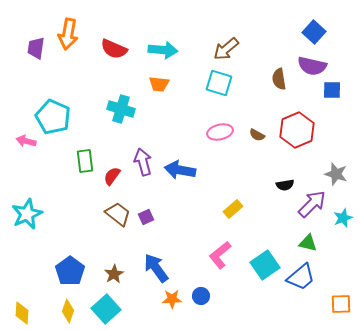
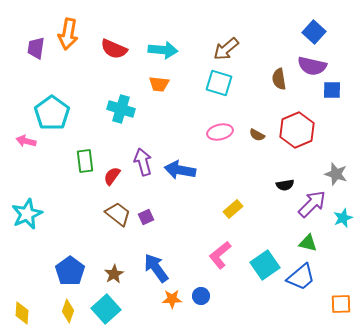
cyan pentagon at (53, 117): moved 1 px left, 4 px up; rotated 12 degrees clockwise
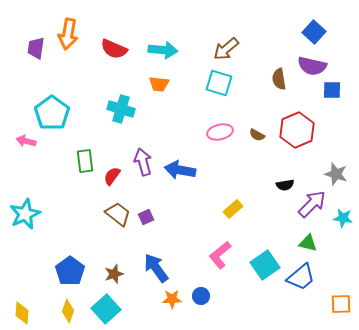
cyan star at (27, 214): moved 2 px left
cyan star at (343, 218): rotated 30 degrees clockwise
brown star at (114, 274): rotated 12 degrees clockwise
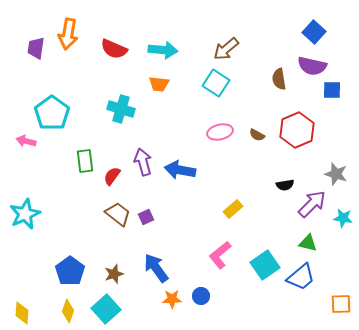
cyan square at (219, 83): moved 3 px left; rotated 16 degrees clockwise
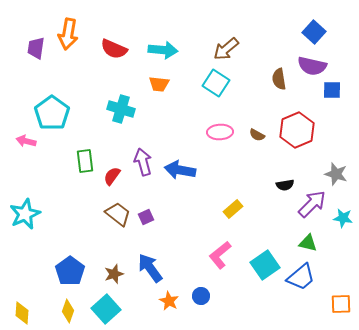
pink ellipse at (220, 132): rotated 10 degrees clockwise
blue arrow at (156, 268): moved 6 px left
orange star at (172, 299): moved 3 px left, 2 px down; rotated 30 degrees clockwise
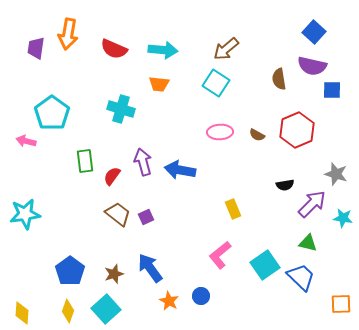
yellow rectangle at (233, 209): rotated 72 degrees counterclockwise
cyan star at (25, 214): rotated 16 degrees clockwise
blue trapezoid at (301, 277): rotated 96 degrees counterclockwise
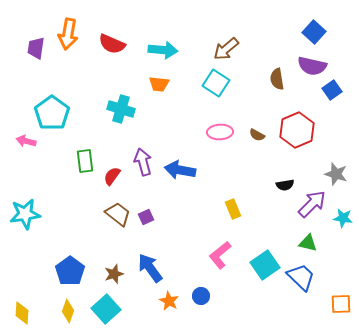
red semicircle at (114, 49): moved 2 px left, 5 px up
brown semicircle at (279, 79): moved 2 px left
blue square at (332, 90): rotated 36 degrees counterclockwise
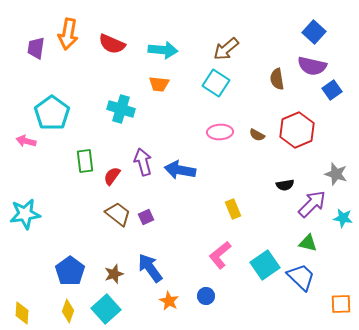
blue circle at (201, 296): moved 5 px right
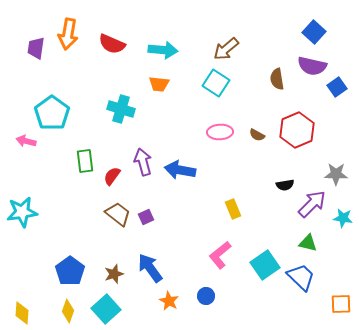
blue square at (332, 90): moved 5 px right, 3 px up
gray star at (336, 174): rotated 15 degrees counterclockwise
cyan star at (25, 214): moved 3 px left, 2 px up
